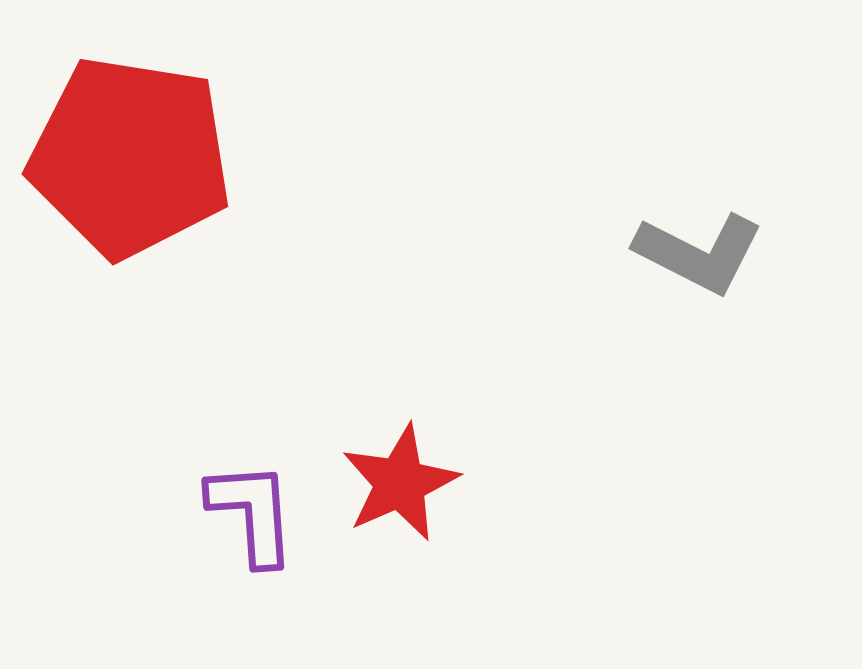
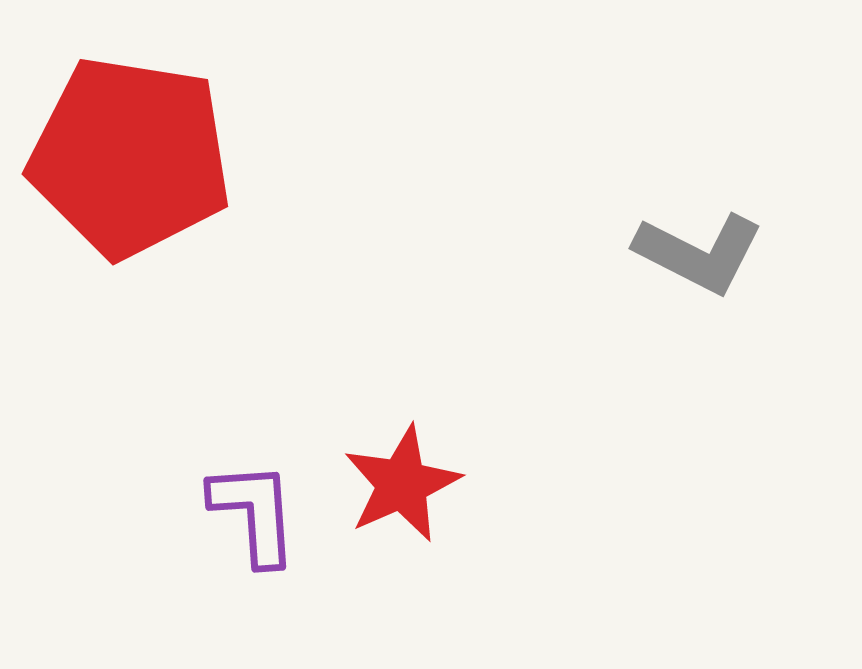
red star: moved 2 px right, 1 px down
purple L-shape: moved 2 px right
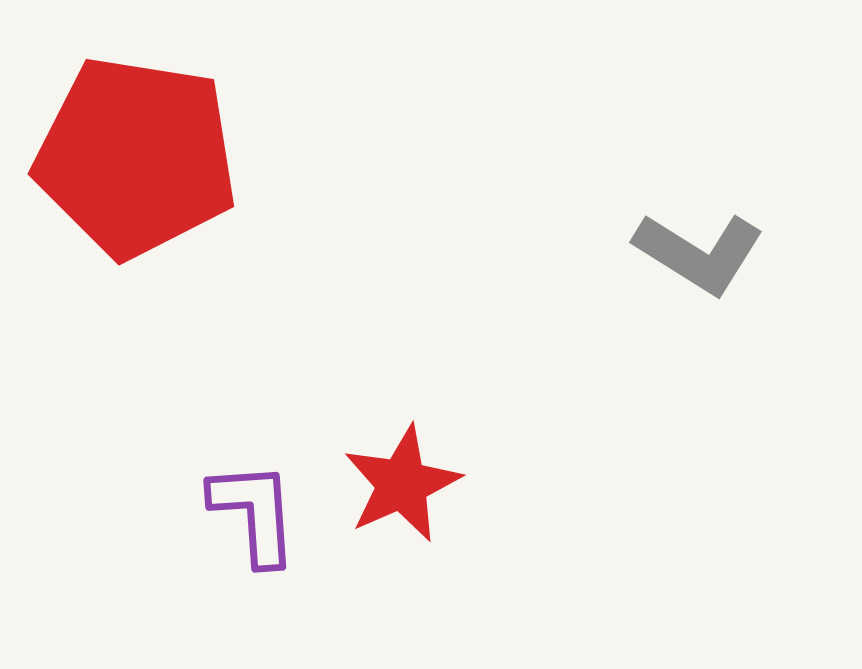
red pentagon: moved 6 px right
gray L-shape: rotated 5 degrees clockwise
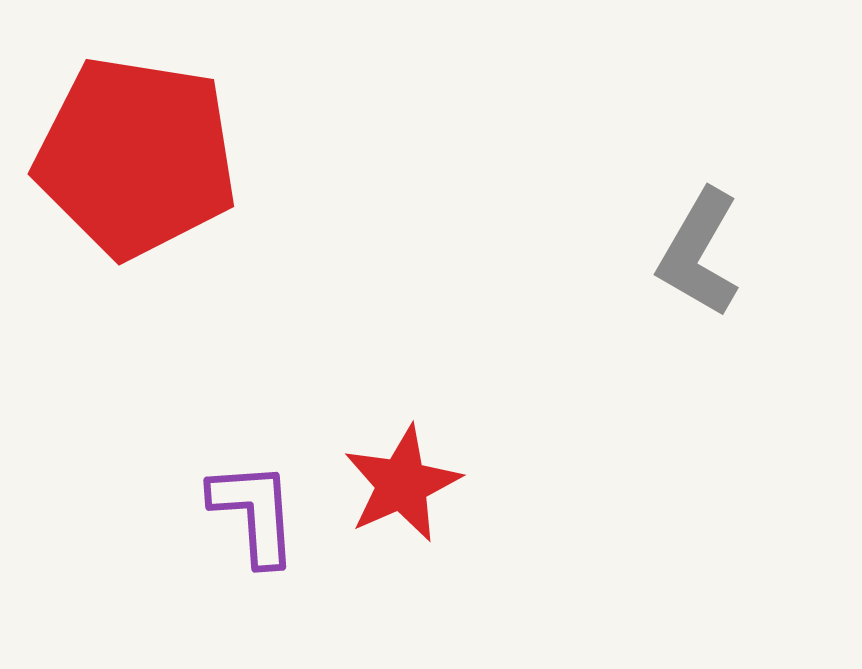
gray L-shape: rotated 88 degrees clockwise
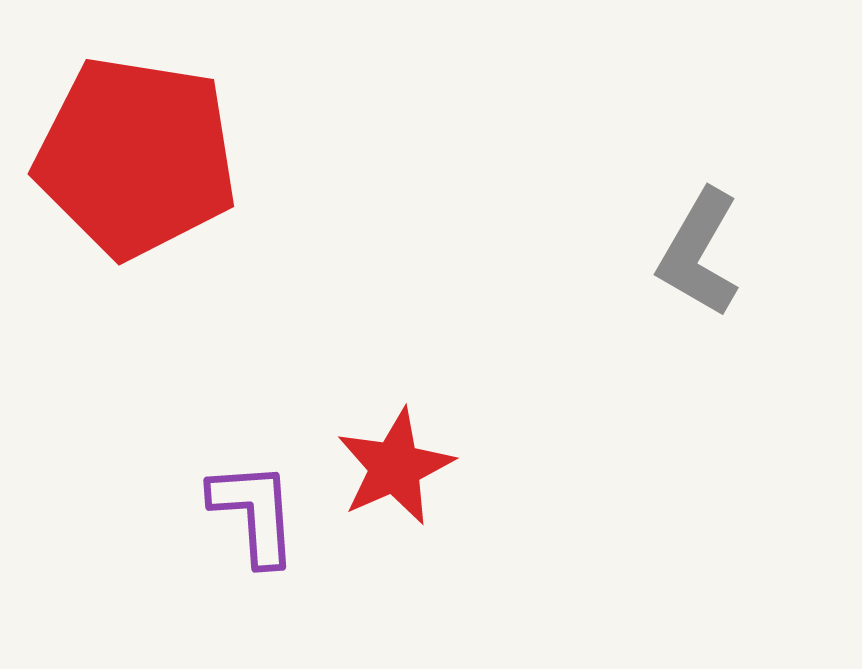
red star: moved 7 px left, 17 px up
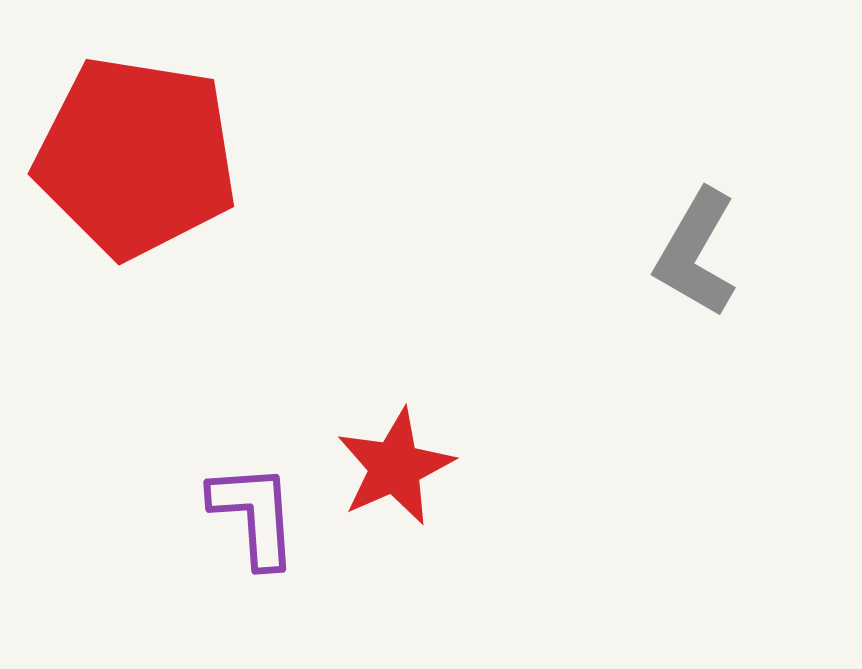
gray L-shape: moved 3 px left
purple L-shape: moved 2 px down
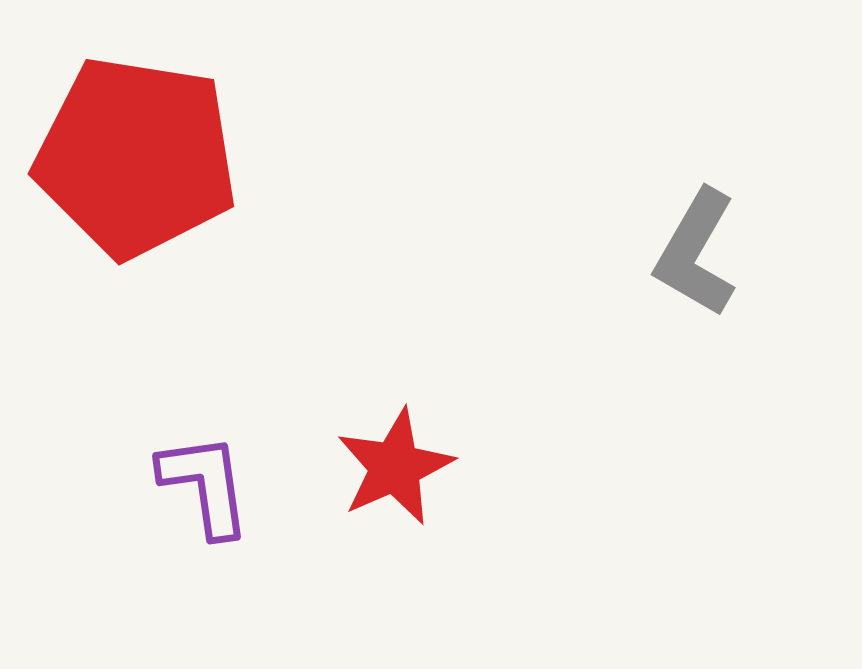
purple L-shape: moved 49 px left, 30 px up; rotated 4 degrees counterclockwise
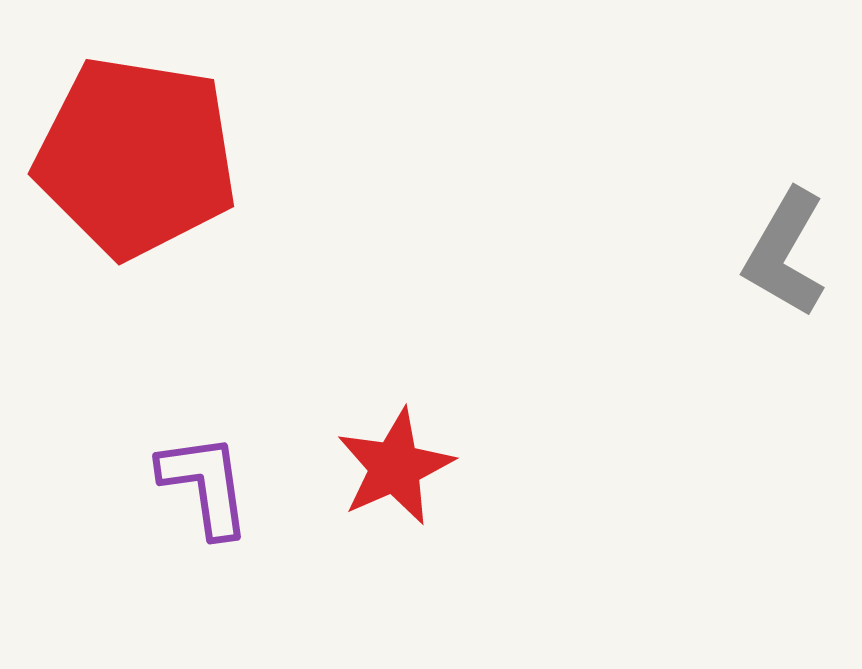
gray L-shape: moved 89 px right
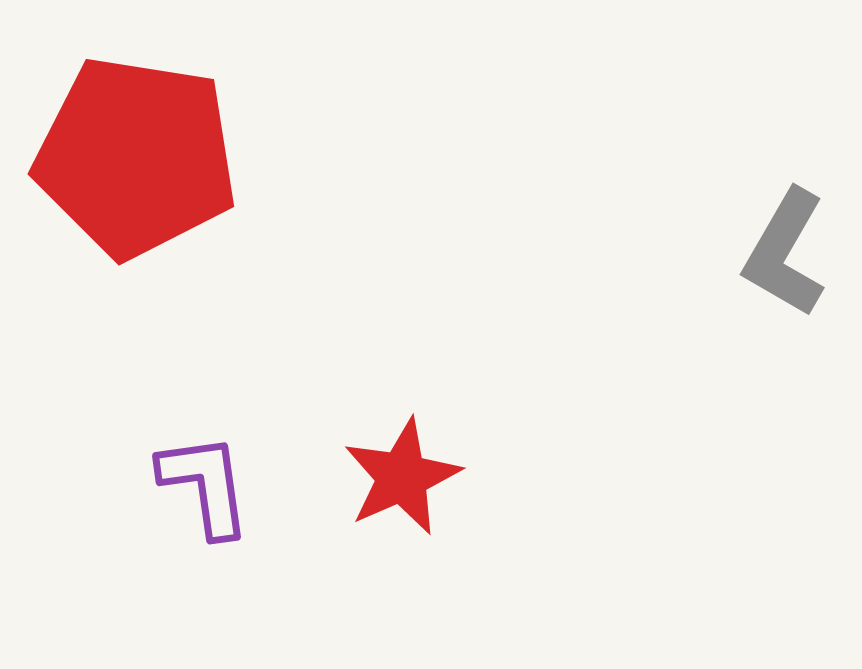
red star: moved 7 px right, 10 px down
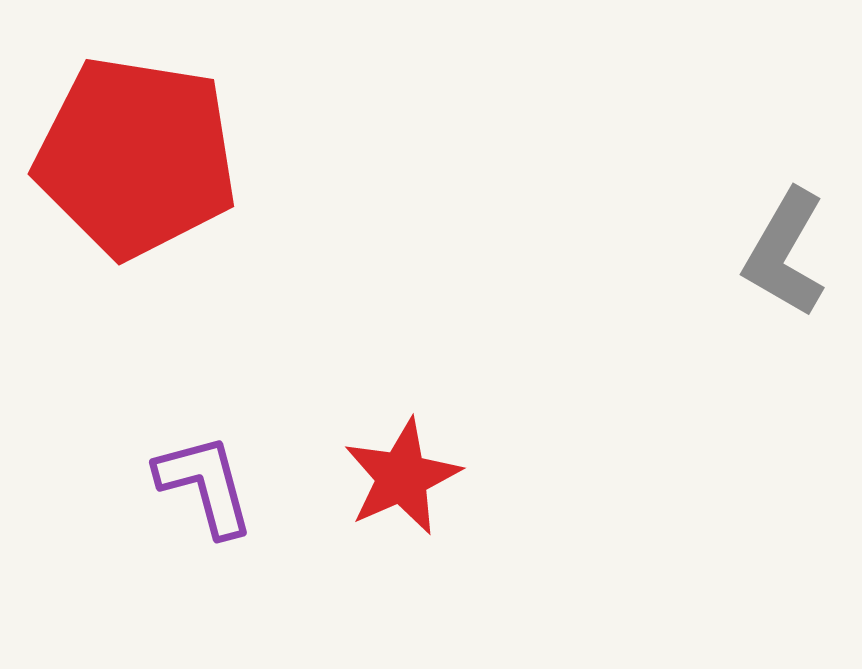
purple L-shape: rotated 7 degrees counterclockwise
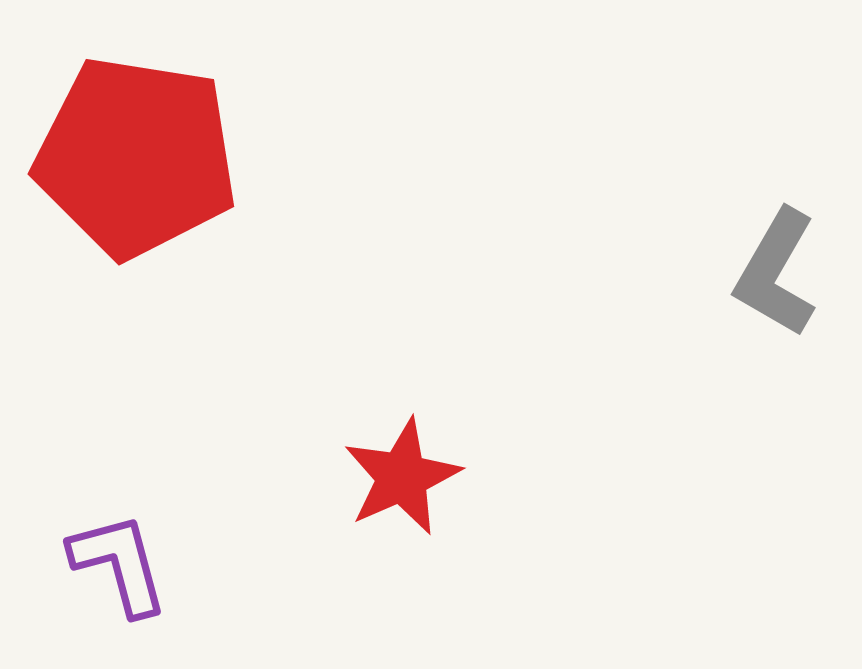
gray L-shape: moved 9 px left, 20 px down
purple L-shape: moved 86 px left, 79 px down
